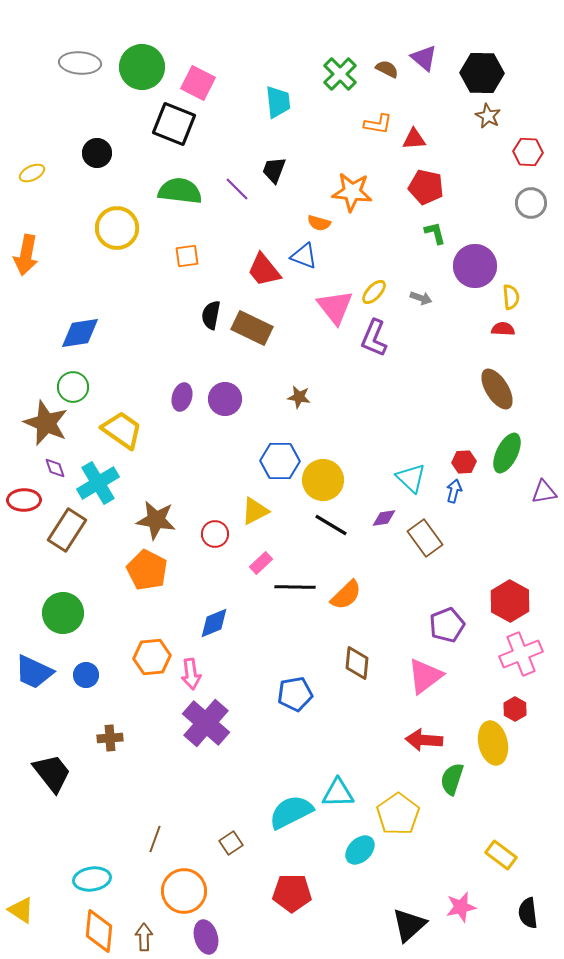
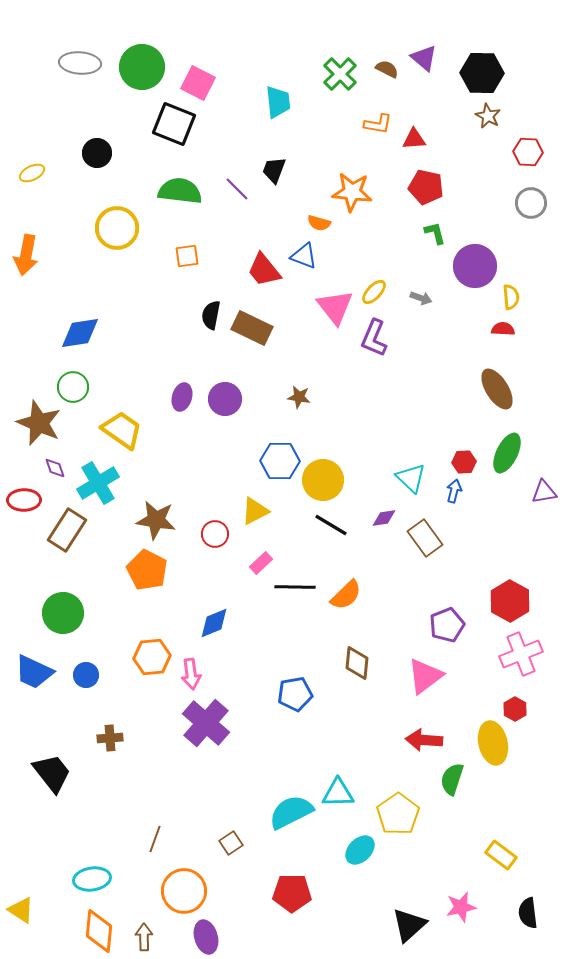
brown star at (46, 423): moved 7 px left
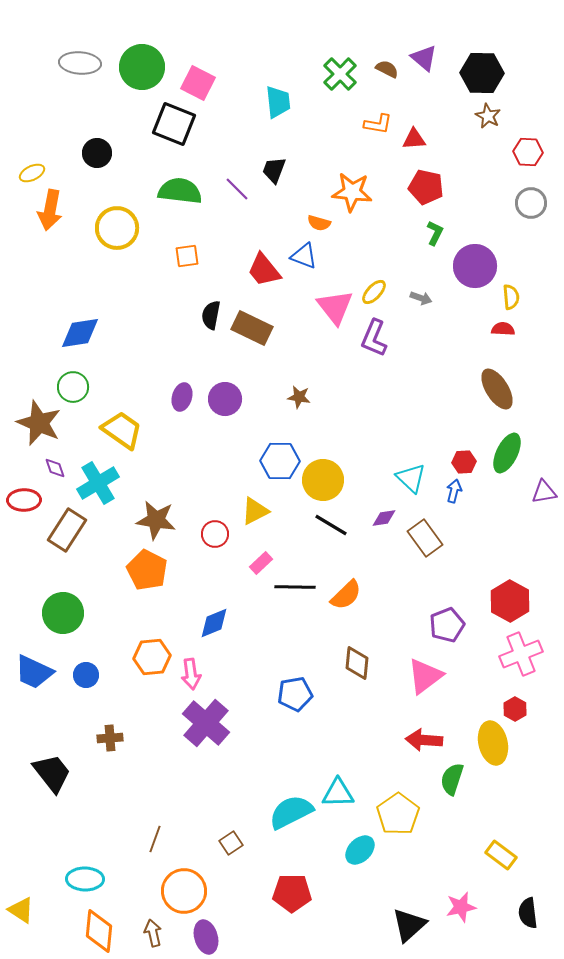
green L-shape at (435, 233): rotated 40 degrees clockwise
orange arrow at (26, 255): moved 24 px right, 45 px up
cyan ellipse at (92, 879): moved 7 px left; rotated 9 degrees clockwise
brown arrow at (144, 937): moved 9 px right, 4 px up; rotated 12 degrees counterclockwise
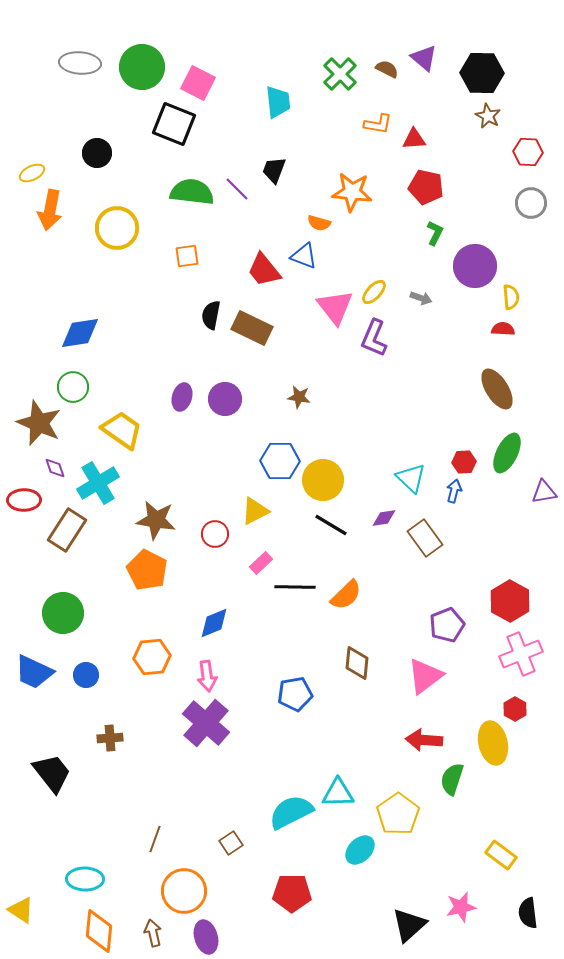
green semicircle at (180, 191): moved 12 px right, 1 px down
pink arrow at (191, 674): moved 16 px right, 2 px down
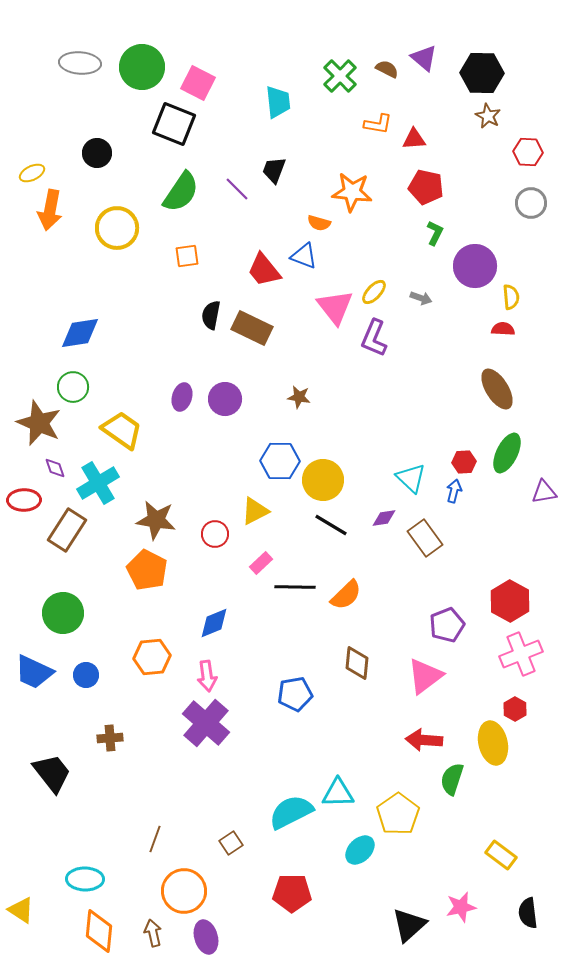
green cross at (340, 74): moved 2 px down
green semicircle at (192, 192): moved 11 px left; rotated 117 degrees clockwise
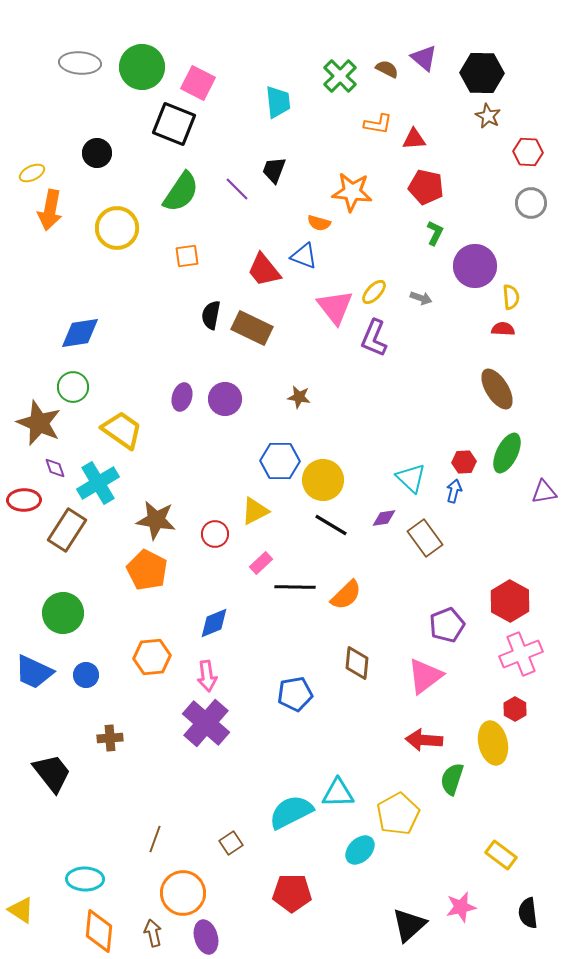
yellow pentagon at (398, 814): rotated 6 degrees clockwise
orange circle at (184, 891): moved 1 px left, 2 px down
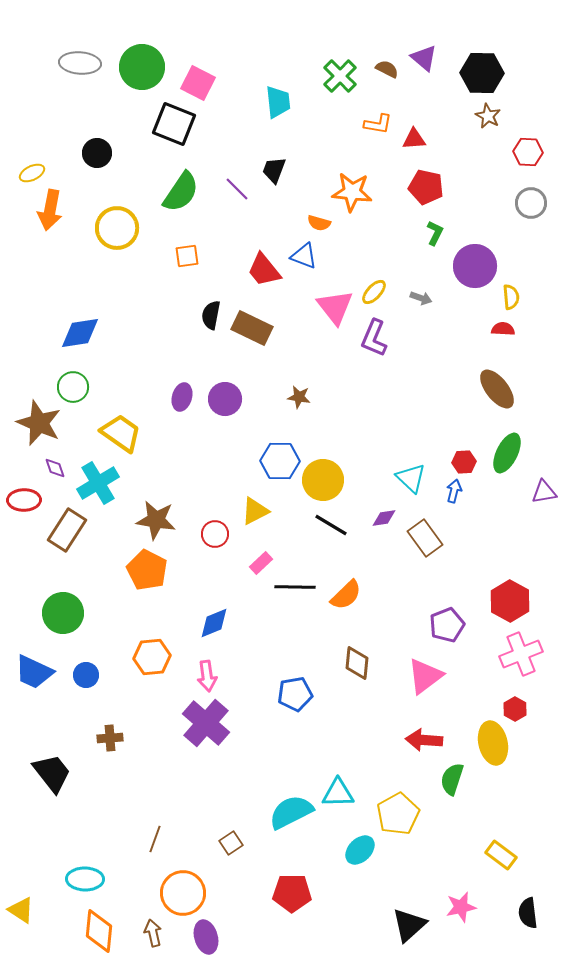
brown ellipse at (497, 389): rotated 6 degrees counterclockwise
yellow trapezoid at (122, 430): moved 1 px left, 3 px down
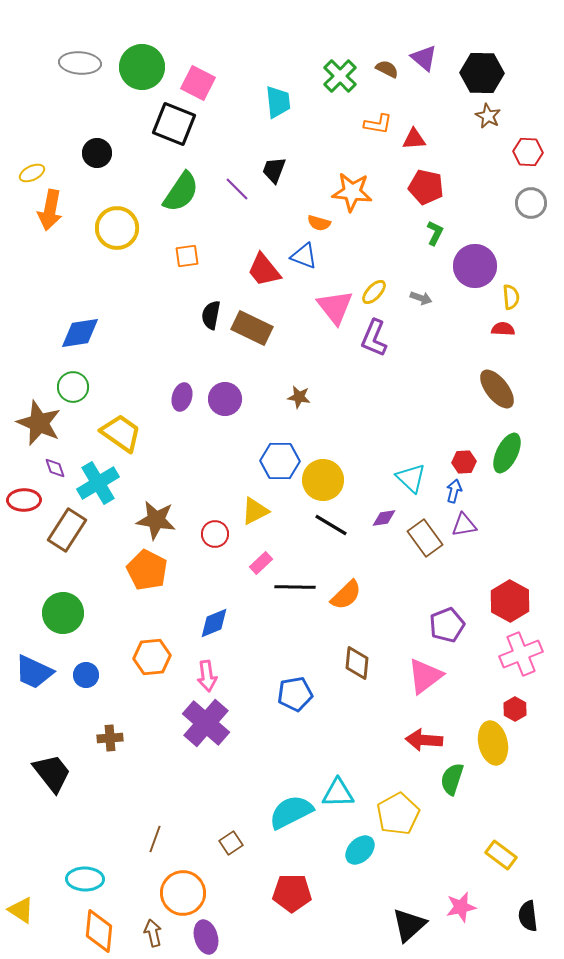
purple triangle at (544, 492): moved 80 px left, 33 px down
black semicircle at (528, 913): moved 3 px down
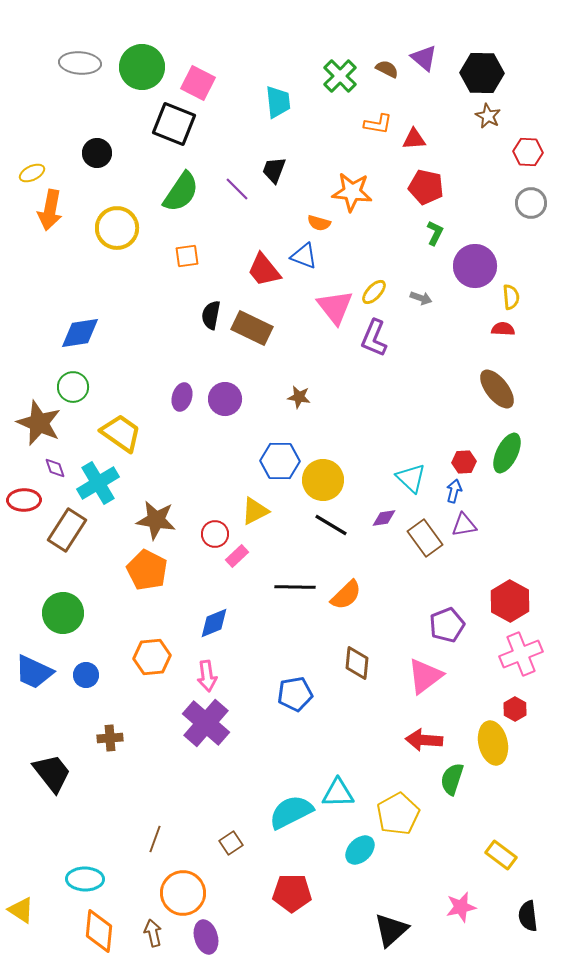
pink rectangle at (261, 563): moved 24 px left, 7 px up
black triangle at (409, 925): moved 18 px left, 5 px down
